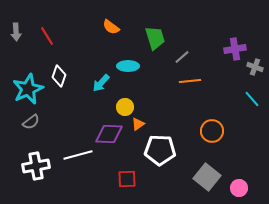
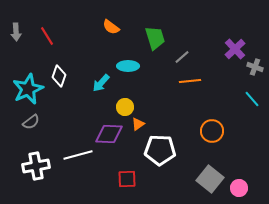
purple cross: rotated 35 degrees counterclockwise
gray square: moved 3 px right, 2 px down
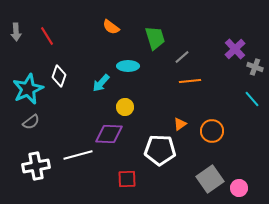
orange triangle: moved 42 px right
gray square: rotated 16 degrees clockwise
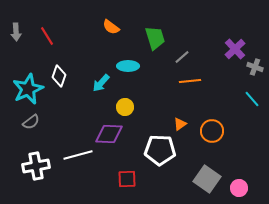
gray square: moved 3 px left; rotated 20 degrees counterclockwise
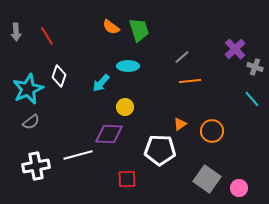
green trapezoid: moved 16 px left, 8 px up
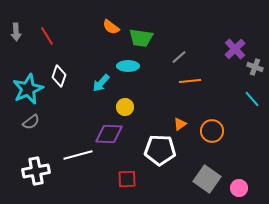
green trapezoid: moved 2 px right, 8 px down; rotated 115 degrees clockwise
gray line: moved 3 px left
white cross: moved 5 px down
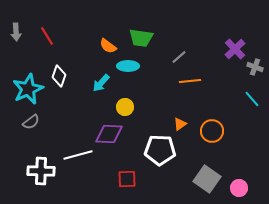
orange semicircle: moved 3 px left, 19 px down
white cross: moved 5 px right; rotated 12 degrees clockwise
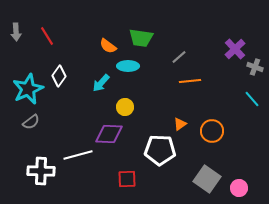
white diamond: rotated 15 degrees clockwise
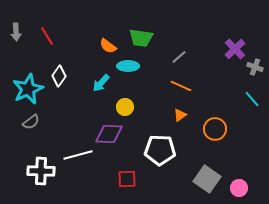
orange line: moved 9 px left, 5 px down; rotated 30 degrees clockwise
orange triangle: moved 9 px up
orange circle: moved 3 px right, 2 px up
